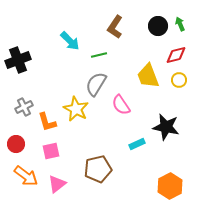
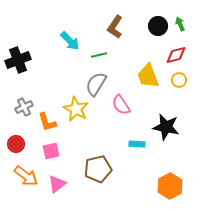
cyan rectangle: rotated 28 degrees clockwise
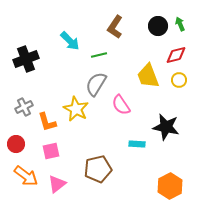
black cross: moved 8 px right, 1 px up
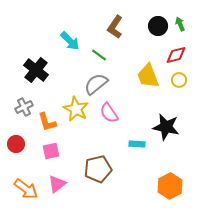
green line: rotated 49 degrees clockwise
black cross: moved 10 px right, 11 px down; rotated 30 degrees counterclockwise
gray semicircle: rotated 20 degrees clockwise
pink semicircle: moved 12 px left, 8 px down
orange arrow: moved 13 px down
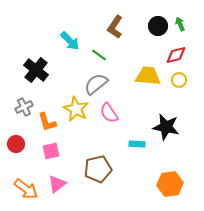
yellow trapezoid: rotated 116 degrees clockwise
orange hexagon: moved 2 px up; rotated 20 degrees clockwise
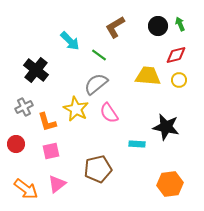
brown L-shape: rotated 25 degrees clockwise
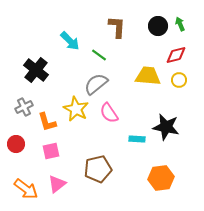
brown L-shape: moved 2 px right; rotated 125 degrees clockwise
cyan rectangle: moved 5 px up
orange hexagon: moved 9 px left, 6 px up
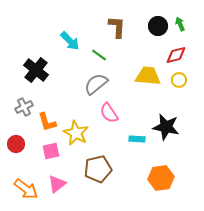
yellow star: moved 24 px down
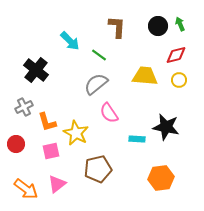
yellow trapezoid: moved 3 px left
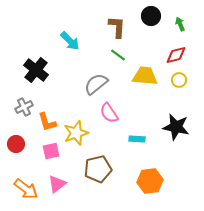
black circle: moved 7 px left, 10 px up
green line: moved 19 px right
black star: moved 10 px right
yellow star: rotated 25 degrees clockwise
orange hexagon: moved 11 px left, 3 px down
